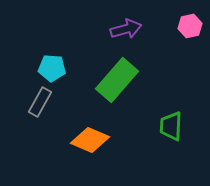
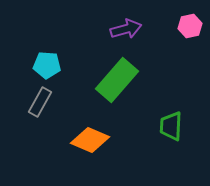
cyan pentagon: moved 5 px left, 3 px up
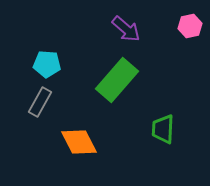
purple arrow: rotated 56 degrees clockwise
cyan pentagon: moved 1 px up
green trapezoid: moved 8 px left, 3 px down
orange diamond: moved 11 px left, 2 px down; rotated 39 degrees clockwise
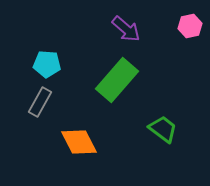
green trapezoid: rotated 124 degrees clockwise
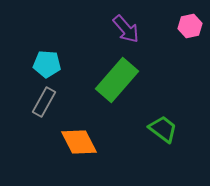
purple arrow: rotated 8 degrees clockwise
gray rectangle: moved 4 px right
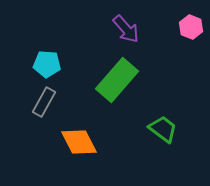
pink hexagon: moved 1 px right, 1 px down; rotated 25 degrees counterclockwise
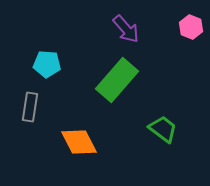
gray rectangle: moved 14 px left, 5 px down; rotated 20 degrees counterclockwise
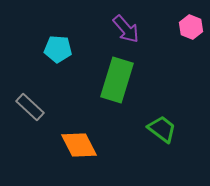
cyan pentagon: moved 11 px right, 15 px up
green rectangle: rotated 24 degrees counterclockwise
gray rectangle: rotated 56 degrees counterclockwise
green trapezoid: moved 1 px left
orange diamond: moved 3 px down
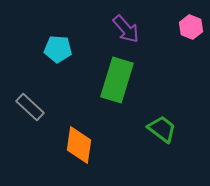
orange diamond: rotated 36 degrees clockwise
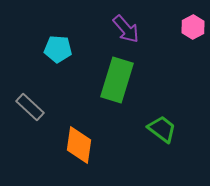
pink hexagon: moved 2 px right; rotated 10 degrees clockwise
